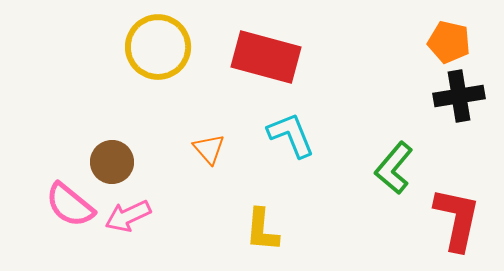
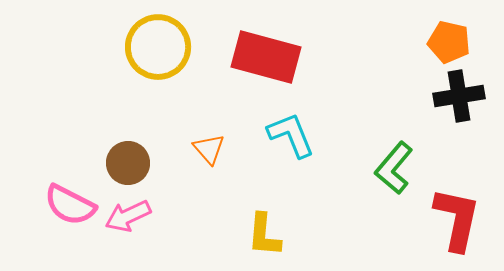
brown circle: moved 16 px right, 1 px down
pink semicircle: rotated 12 degrees counterclockwise
yellow L-shape: moved 2 px right, 5 px down
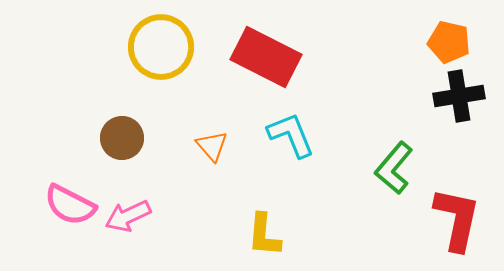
yellow circle: moved 3 px right
red rectangle: rotated 12 degrees clockwise
orange triangle: moved 3 px right, 3 px up
brown circle: moved 6 px left, 25 px up
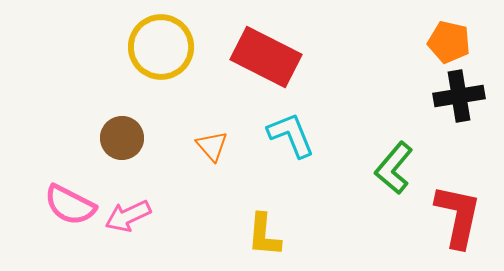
red L-shape: moved 1 px right, 3 px up
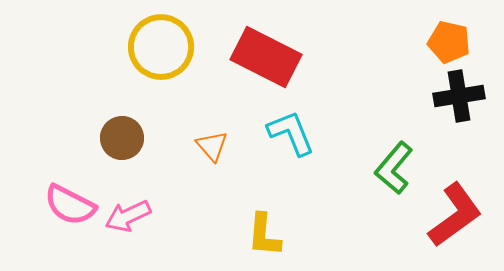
cyan L-shape: moved 2 px up
red L-shape: moved 3 px left, 1 px up; rotated 42 degrees clockwise
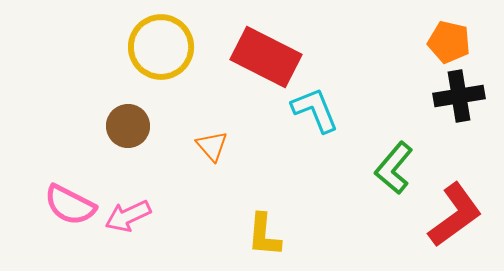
cyan L-shape: moved 24 px right, 23 px up
brown circle: moved 6 px right, 12 px up
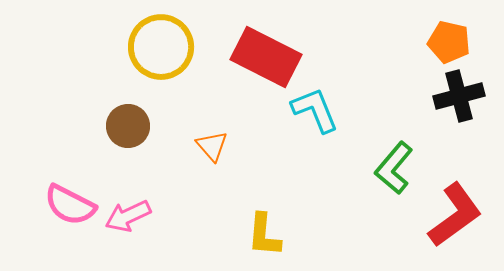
black cross: rotated 6 degrees counterclockwise
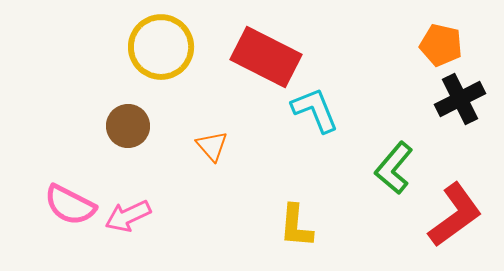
orange pentagon: moved 8 px left, 3 px down
black cross: moved 1 px right, 3 px down; rotated 12 degrees counterclockwise
yellow L-shape: moved 32 px right, 9 px up
